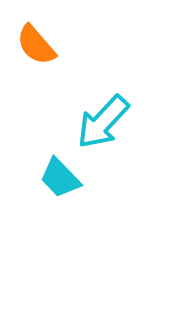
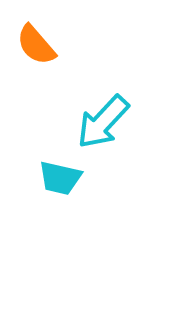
cyan trapezoid: rotated 33 degrees counterclockwise
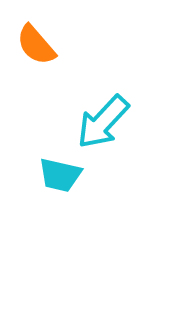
cyan trapezoid: moved 3 px up
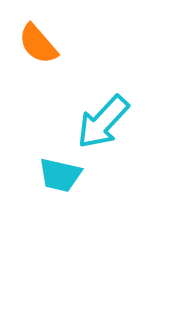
orange semicircle: moved 2 px right, 1 px up
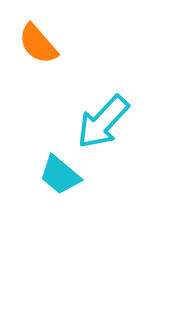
cyan trapezoid: rotated 27 degrees clockwise
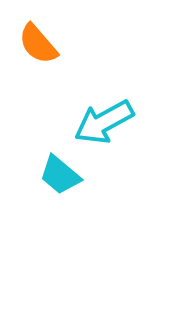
cyan arrow: moved 1 px right; rotated 18 degrees clockwise
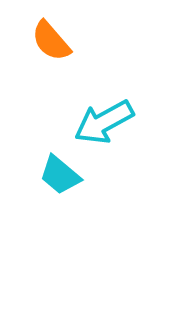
orange semicircle: moved 13 px right, 3 px up
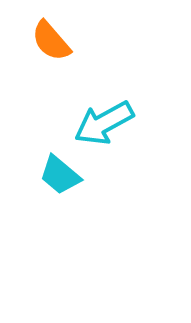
cyan arrow: moved 1 px down
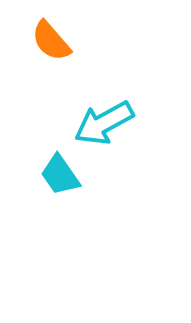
cyan trapezoid: rotated 15 degrees clockwise
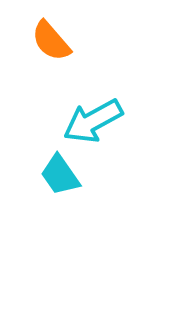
cyan arrow: moved 11 px left, 2 px up
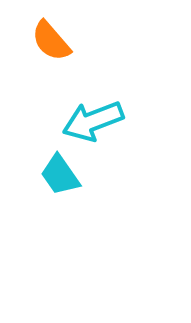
cyan arrow: rotated 8 degrees clockwise
